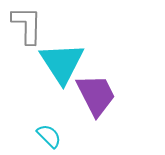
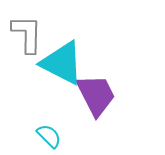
gray L-shape: moved 9 px down
cyan triangle: rotated 30 degrees counterclockwise
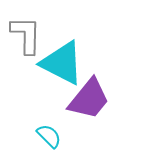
gray L-shape: moved 1 px left, 1 px down
purple trapezoid: moved 7 px left, 4 px down; rotated 66 degrees clockwise
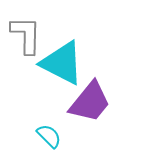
purple trapezoid: moved 1 px right, 3 px down
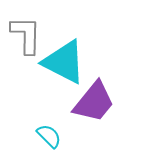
cyan triangle: moved 2 px right, 1 px up
purple trapezoid: moved 4 px right
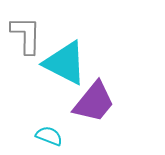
cyan triangle: moved 1 px right, 1 px down
cyan semicircle: rotated 24 degrees counterclockwise
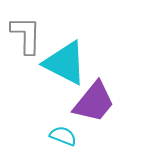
cyan semicircle: moved 14 px right
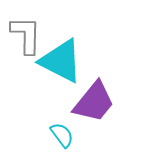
cyan triangle: moved 4 px left, 2 px up
cyan semicircle: moved 1 px left, 1 px up; rotated 32 degrees clockwise
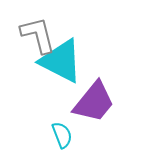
gray L-shape: moved 12 px right; rotated 15 degrees counterclockwise
cyan semicircle: rotated 16 degrees clockwise
